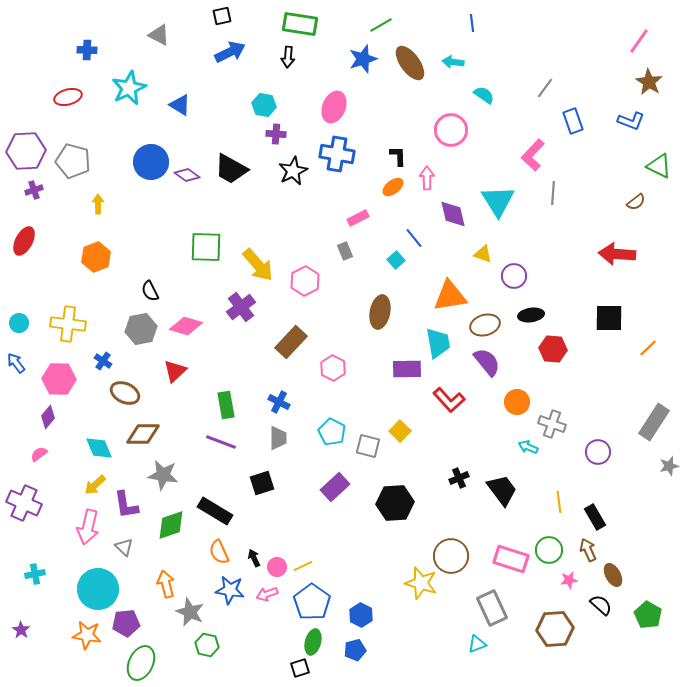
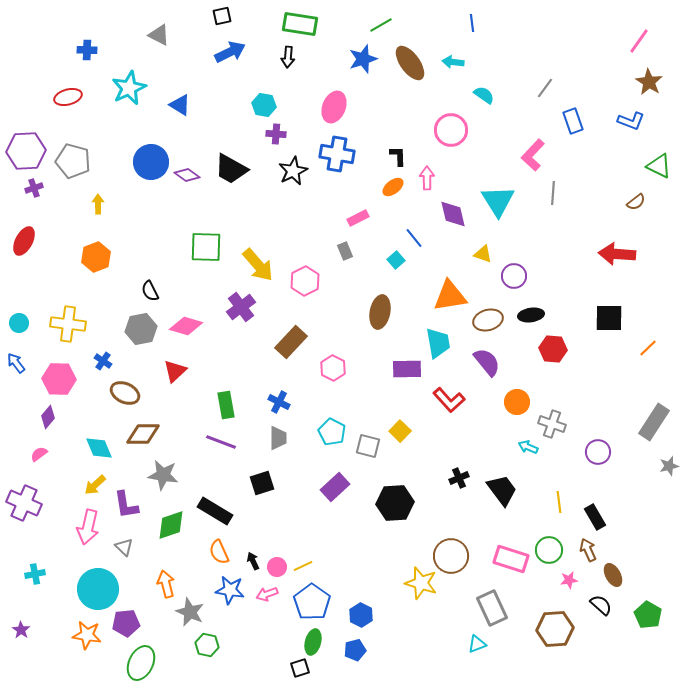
purple cross at (34, 190): moved 2 px up
brown ellipse at (485, 325): moved 3 px right, 5 px up
black arrow at (254, 558): moved 1 px left, 3 px down
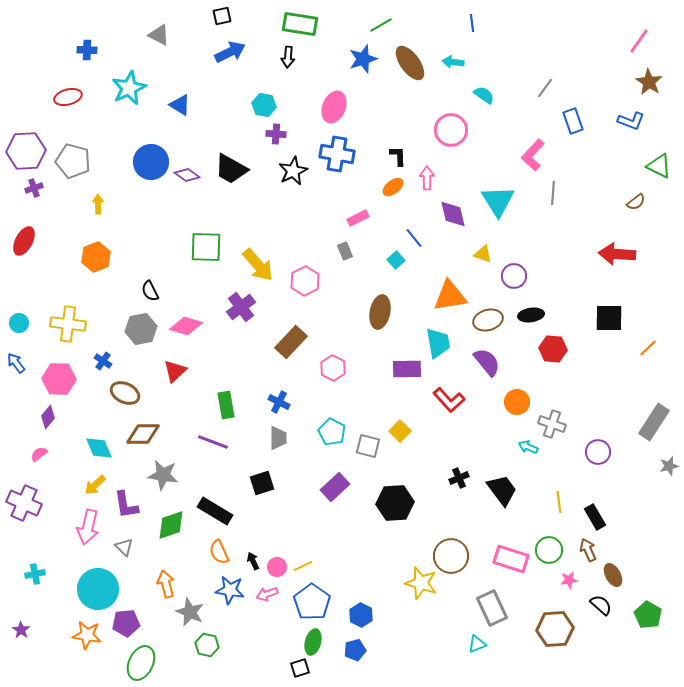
purple line at (221, 442): moved 8 px left
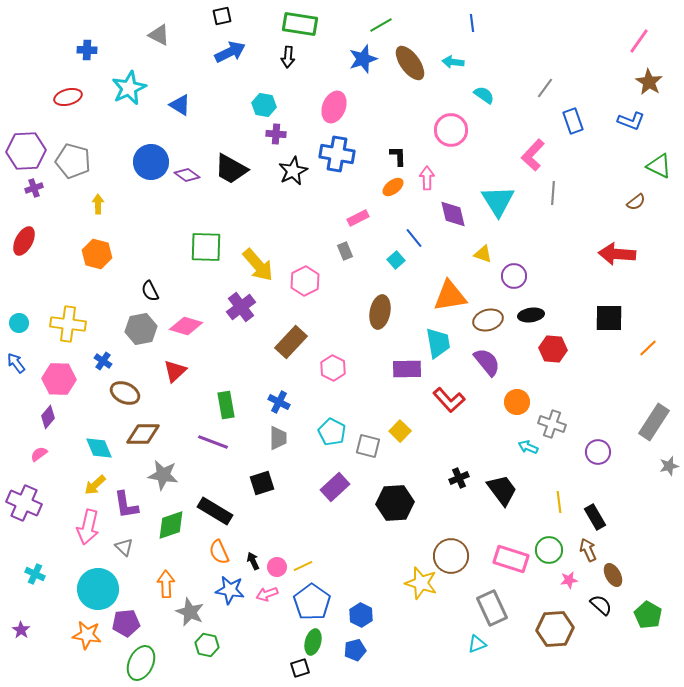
orange hexagon at (96, 257): moved 1 px right, 3 px up; rotated 24 degrees counterclockwise
cyan cross at (35, 574): rotated 36 degrees clockwise
orange arrow at (166, 584): rotated 12 degrees clockwise
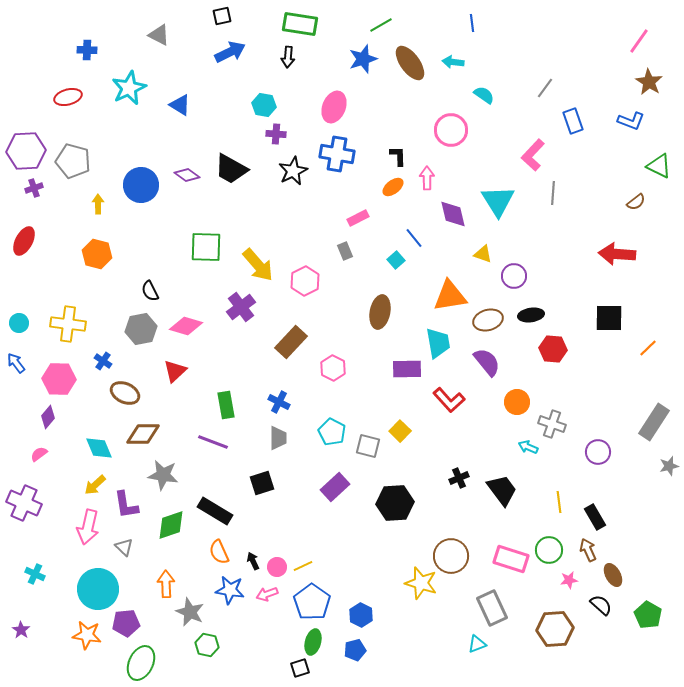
blue circle at (151, 162): moved 10 px left, 23 px down
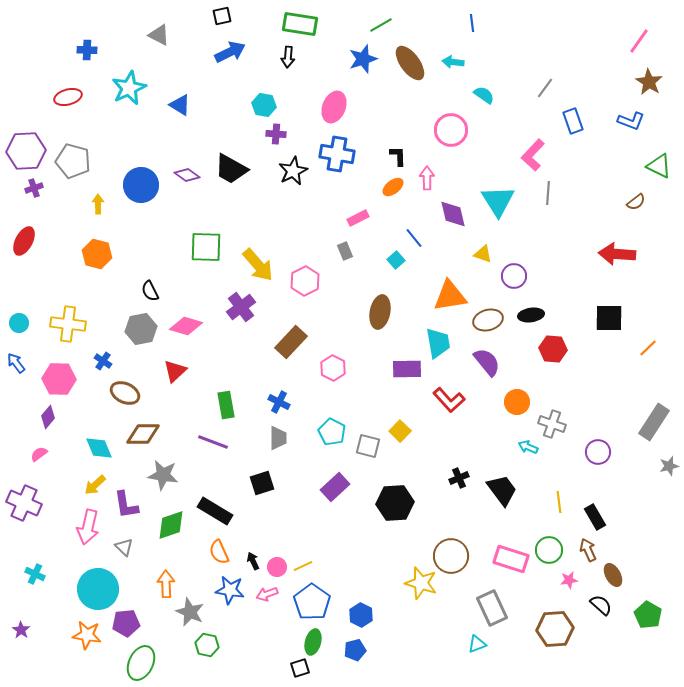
gray line at (553, 193): moved 5 px left
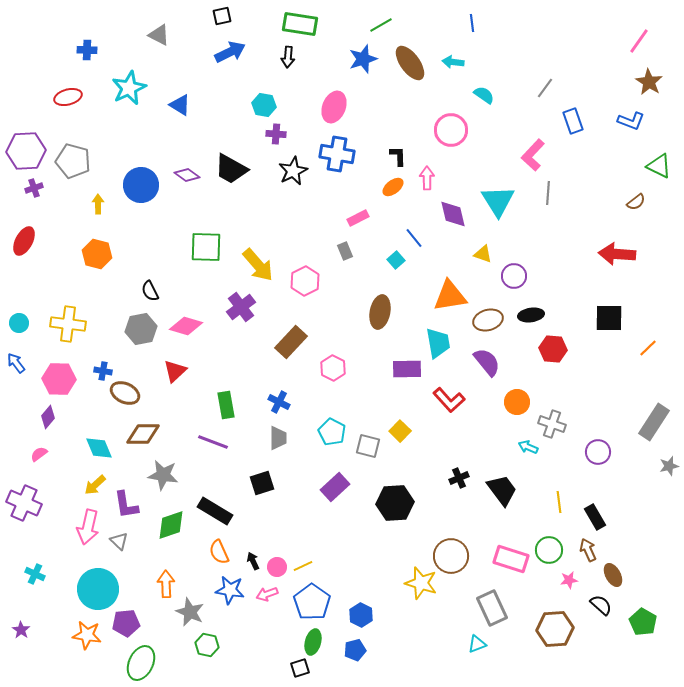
blue cross at (103, 361): moved 10 px down; rotated 24 degrees counterclockwise
gray triangle at (124, 547): moved 5 px left, 6 px up
green pentagon at (648, 615): moved 5 px left, 7 px down
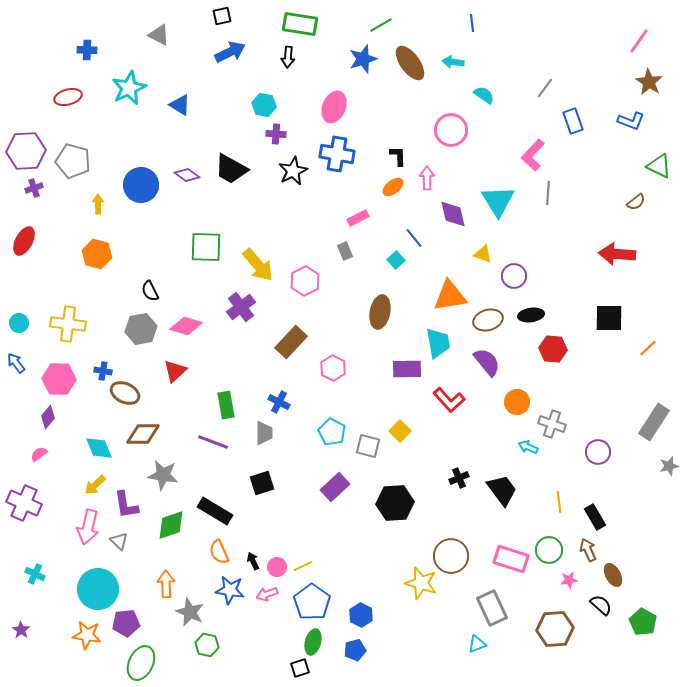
gray trapezoid at (278, 438): moved 14 px left, 5 px up
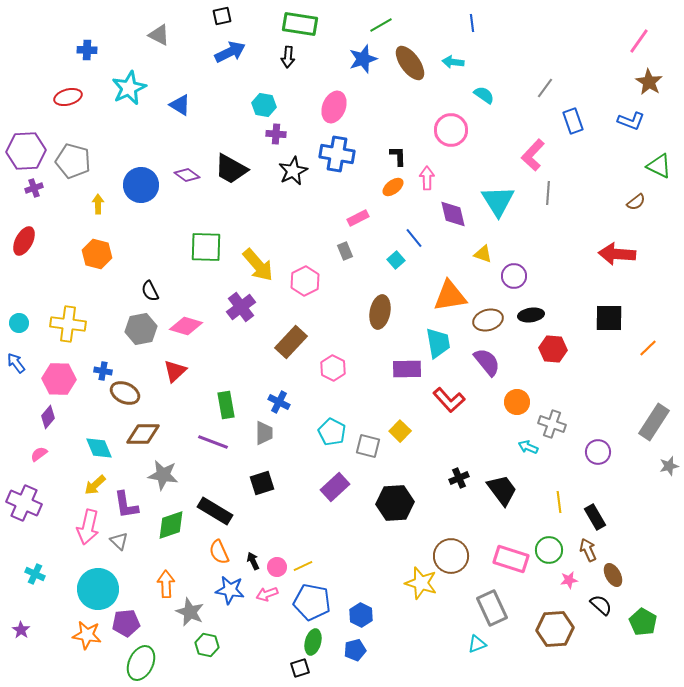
blue pentagon at (312, 602): rotated 24 degrees counterclockwise
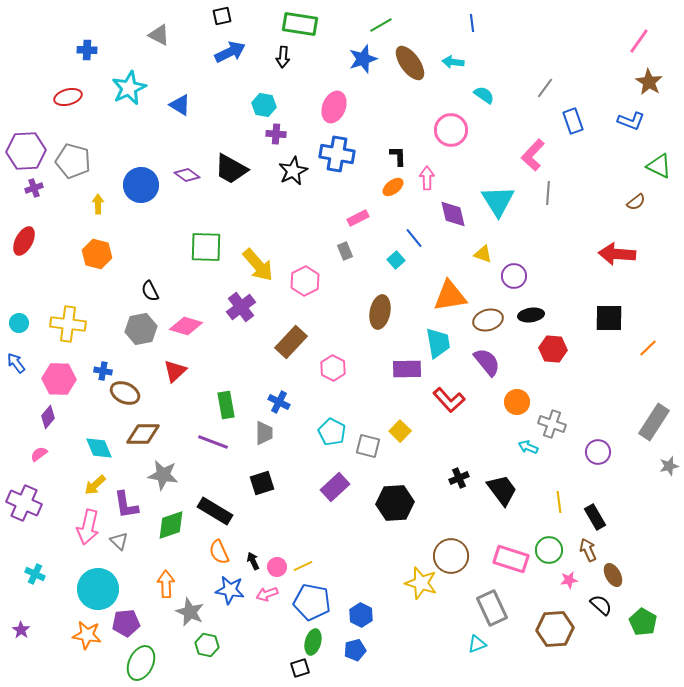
black arrow at (288, 57): moved 5 px left
